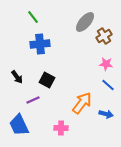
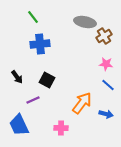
gray ellipse: rotated 60 degrees clockwise
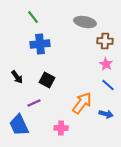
brown cross: moved 1 px right, 5 px down; rotated 35 degrees clockwise
pink star: rotated 24 degrees clockwise
purple line: moved 1 px right, 3 px down
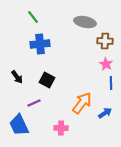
blue line: moved 3 px right, 2 px up; rotated 48 degrees clockwise
blue arrow: moved 1 px left, 1 px up; rotated 48 degrees counterclockwise
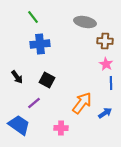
purple line: rotated 16 degrees counterclockwise
blue trapezoid: rotated 150 degrees clockwise
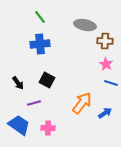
green line: moved 7 px right
gray ellipse: moved 3 px down
black arrow: moved 1 px right, 6 px down
blue line: rotated 72 degrees counterclockwise
purple line: rotated 24 degrees clockwise
pink cross: moved 13 px left
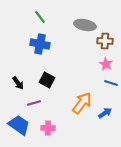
blue cross: rotated 18 degrees clockwise
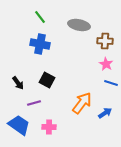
gray ellipse: moved 6 px left
pink cross: moved 1 px right, 1 px up
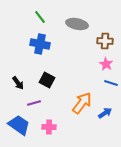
gray ellipse: moved 2 px left, 1 px up
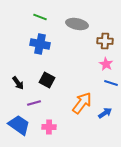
green line: rotated 32 degrees counterclockwise
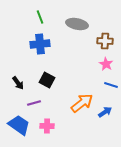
green line: rotated 48 degrees clockwise
blue cross: rotated 18 degrees counterclockwise
blue line: moved 2 px down
orange arrow: rotated 15 degrees clockwise
blue arrow: moved 1 px up
pink cross: moved 2 px left, 1 px up
